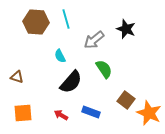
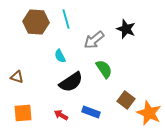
black semicircle: rotated 15 degrees clockwise
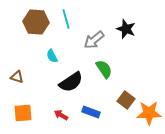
cyan semicircle: moved 8 px left
orange star: rotated 25 degrees counterclockwise
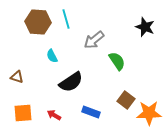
brown hexagon: moved 2 px right
black star: moved 19 px right, 2 px up
green semicircle: moved 13 px right, 8 px up
red arrow: moved 7 px left
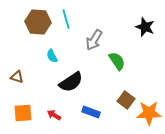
gray arrow: rotated 20 degrees counterclockwise
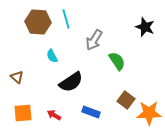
brown triangle: rotated 24 degrees clockwise
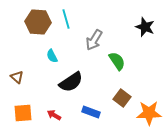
brown square: moved 4 px left, 2 px up
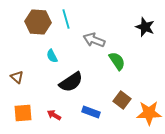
gray arrow: rotated 80 degrees clockwise
brown square: moved 2 px down
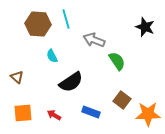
brown hexagon: moved 2 px down
orange star: moved 1 px left, 1 px down
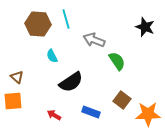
orange square: moved 10 px left, 12 px up
